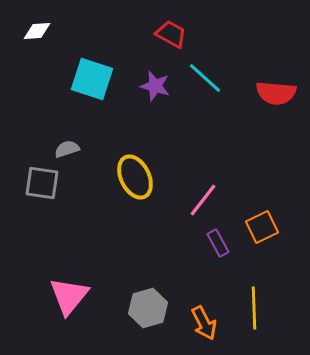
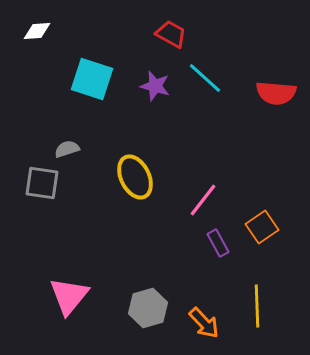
orange square: rotated 8 degrees counterclockwise
yellow line: moved 3 px right, 2 px up
orange arrow: rotated 16 degrees counterclockwise
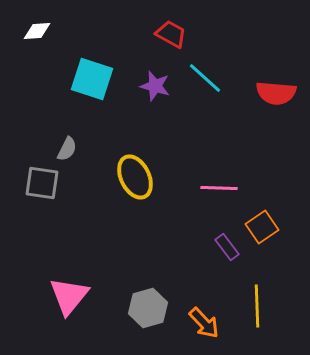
gray semicircle: rotated 135 degrees clockwise
pink line: moved 16 px right, 12 px up; rotated 54 degrees clockwise
purple rectangle: moved 9 px right, 4 px down; rotated 8 degrees counterclockwise
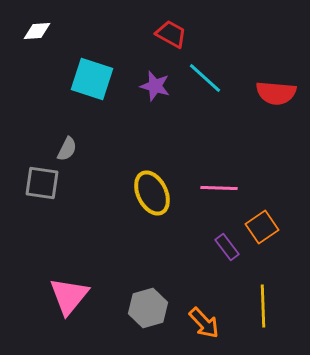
yellow ellipse: moved 17 px right, 16 px down
yellow line: moved 6 px right
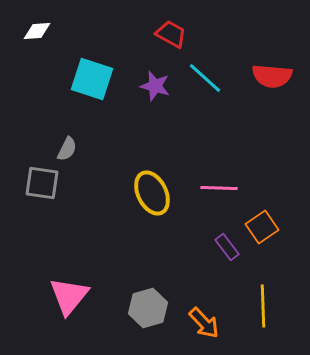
red semicircle: moved 4 px left, 17 px up
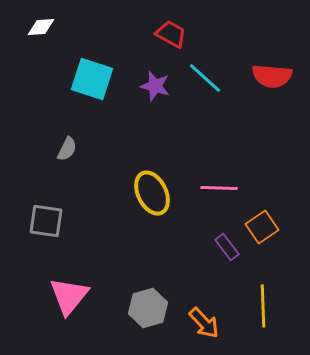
white diamond: moved 4 px right, 4 px up
gray square: moved 4 px right, 38 px down
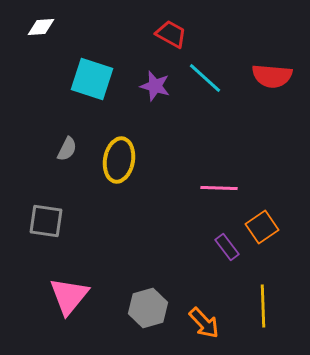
yellow ellipse: moved 33 px left, 33 px up; rotated 36 degrees clockwise
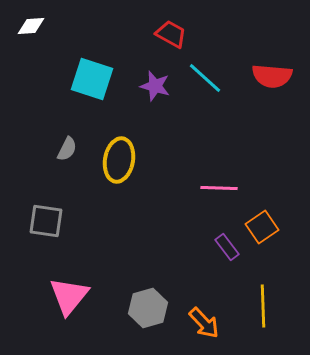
white diamond: moved 10 px left, 1 px up
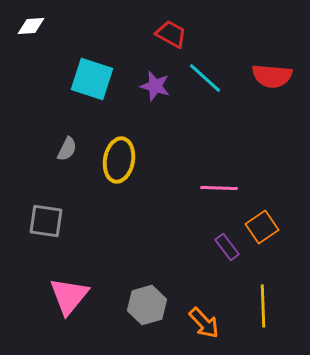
gray hexagon: moved 1 px left, 3 px up
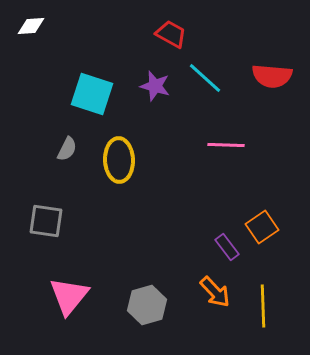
cyan square: moved 15 px down
yellow ellipse: rotated 12 degrees counterclockwise
pink line: moved 7 px right, 43 px up
orange arrow: moved 11 px right, 31 px up
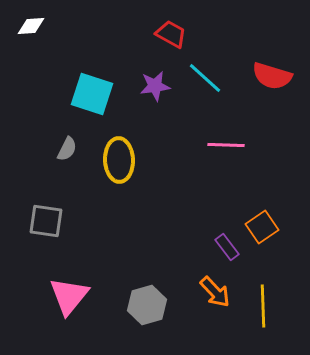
red semicircle: rotated 12 degrees clockwise
purple star: rotated 24 degrees counterclockwise
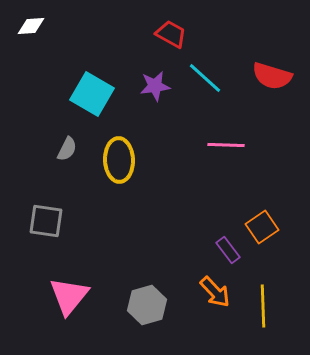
cyan square: rotated 12 degrees clockwise
purple rectangle: moved 1 px right, 3 px down
